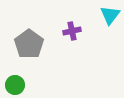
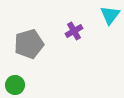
purple cross: moved 2 px right; rotated 18 degrees counterclockwise
gray pentagon: rotated 20 degrees clockwise
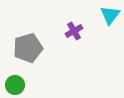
gray pentagon: moved 1 px left, 4 px down
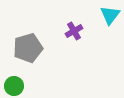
green circle: moved 1 px left, 1 px down
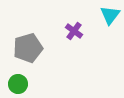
purple cross: rotated 24 degrees counterclockwise
green circle: moved 4 px right, 2 px up
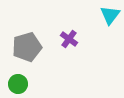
purple cross: moved 5 px left, 8 px down
gray pentagon: moved 1 px left, 1 px up
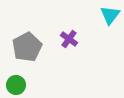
gray pentagon: rotated 12 degrees counterclockwise
green circle: moved 2 px left, 1 px down
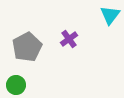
purple cross: rotated 18 degrees clockwise
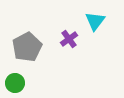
cyan triangle: moved 15 px left, 6 px down
green circle: moved 1 px left, 2 px up
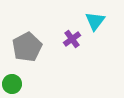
purple cross: moved 3 px right
green circle: moved 3 px left, 1 px down
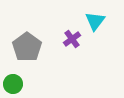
gray pentagon: rotated 8 degrees counterclockwise
green circle: moved 1 px right
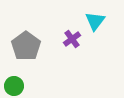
gray pentagon: moved 1 px left, 1 px up
green circle: moved 1 px right, 2 px down
